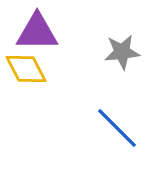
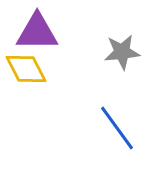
blue line: rotated 9 degrees clockwise
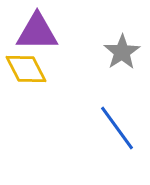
gray star: rotated 27 degrees counterclockwise
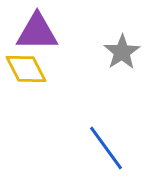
blue line: moved 11 px left, 20 px down
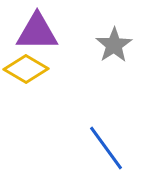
gray star: moved 8 px left, 7 px up
yellow diamond: rotated 33 degrees counterclockwise
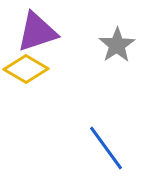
purple triangle: rotated 18 degrees counterclockwise
gray star: moved 3 px right
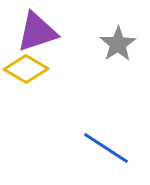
gray star: moved 1 px right, 1 px up
blue line: rotated 21 degrees counterclockwise
